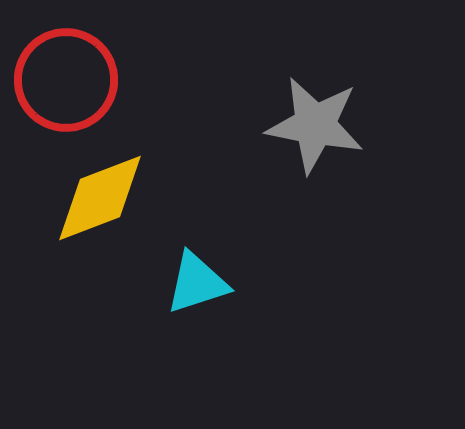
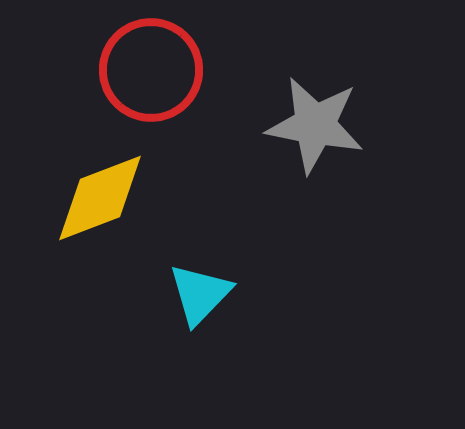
red circle: moved 85 px right, 10 px up
cyan triangle: moved 3 px right, 11 px down; rotated 28 degrees counterclockwise
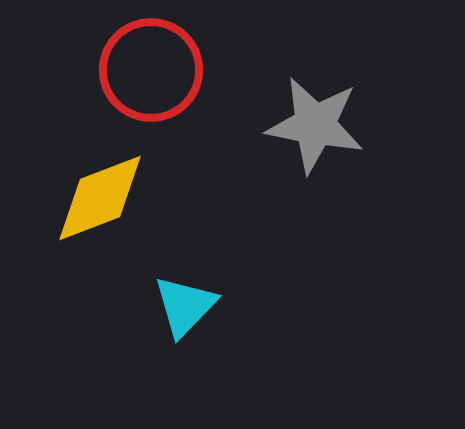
cyan triangle: moved 15 px left, 12 px down
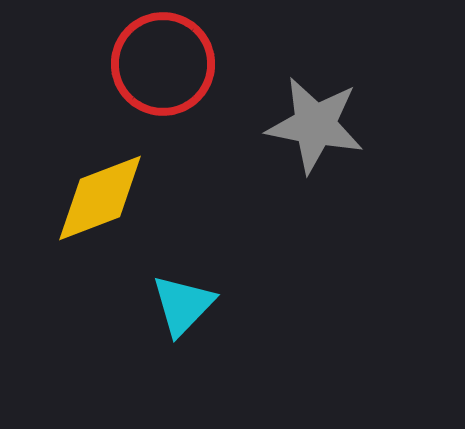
red circle: moved 12 px right, 6 px up
cyan triangle: moved 2 px left, 1 px up
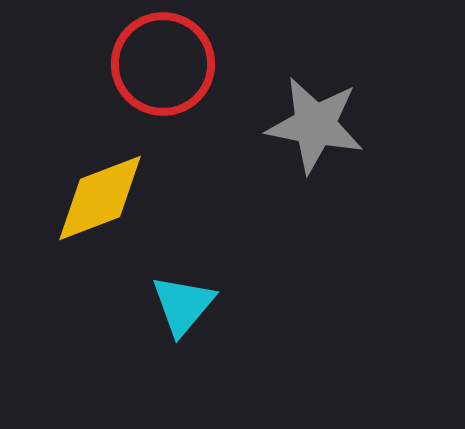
cyan triangle: rotated 4 degrees counterclockwise
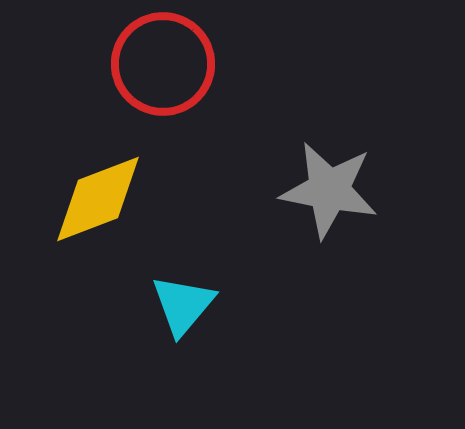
gray star: moved 14 px right, 65 px down
yellow diamond: moved 2 px left, 1 px down
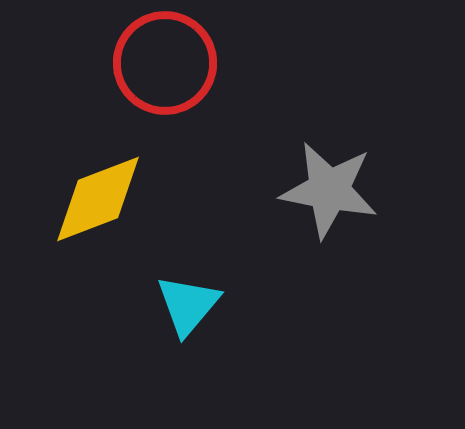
red circle: moved 2 px right, 1 px up
cyan triangle: moved 5 px right
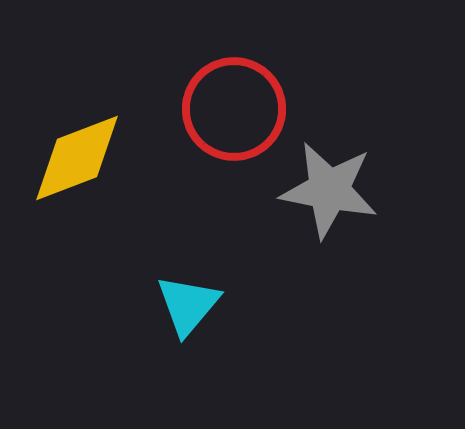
red circle: moved 69 px right, 46 px down
yellow diamond: moved 21 px left, 41 px up
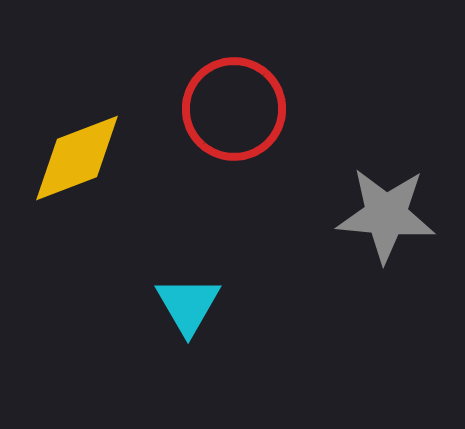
gray star: moved 57 px right, 25 px down; rotated 6 degrees counterclockwise
cyan triangle: rotated 10 degrees counterclockwise
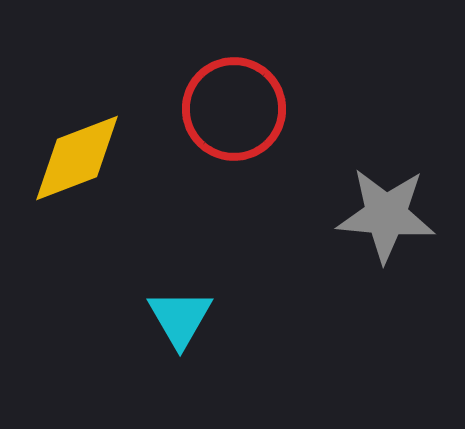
cyan triangle: moved 8 px left, 13 px down
